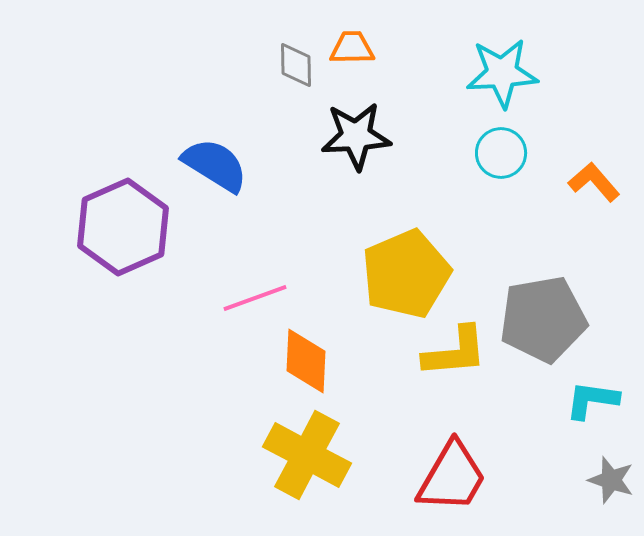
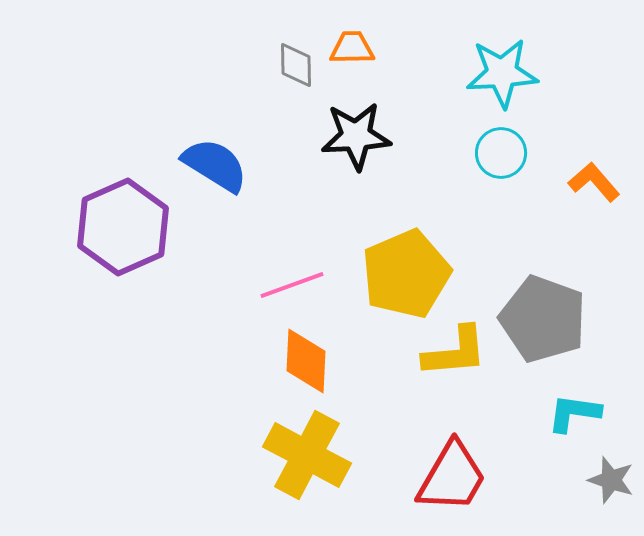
pink line: moved 37 px right, 13 px up
gray pentagon: rotated 30 degrees clockwise
cyan L-shape: moved 18 px left, 13 px down
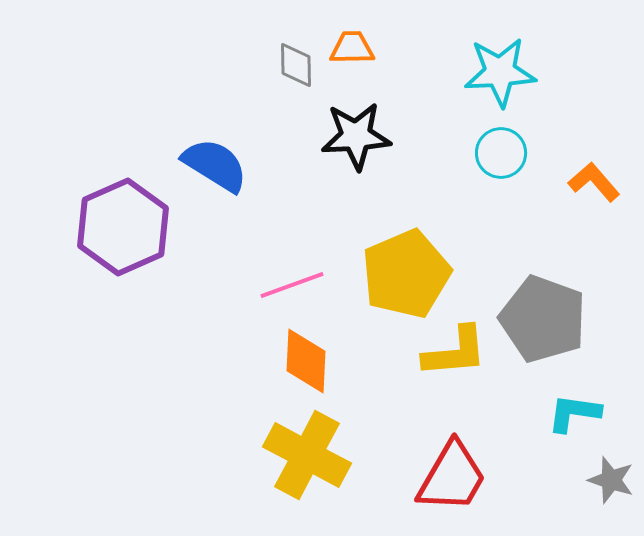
cyan star: moved 2 px left, 1 px up
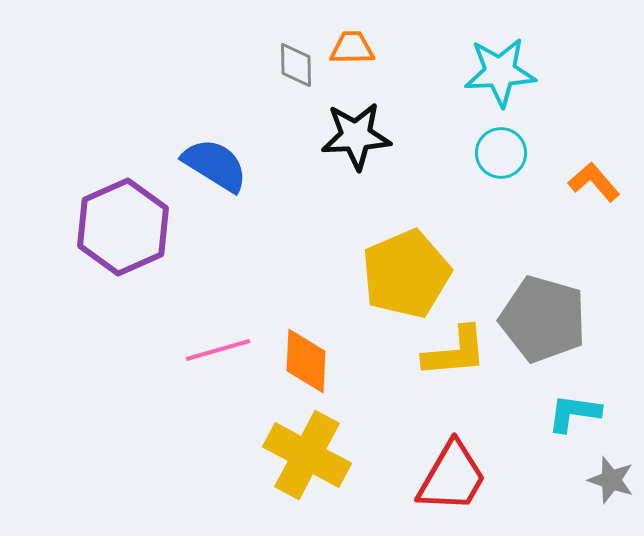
pink line: moved 74 px left, 65 px down; rotated 4 degrees clockwise
gray pentagon: rotated 4 degrees counterclockwise
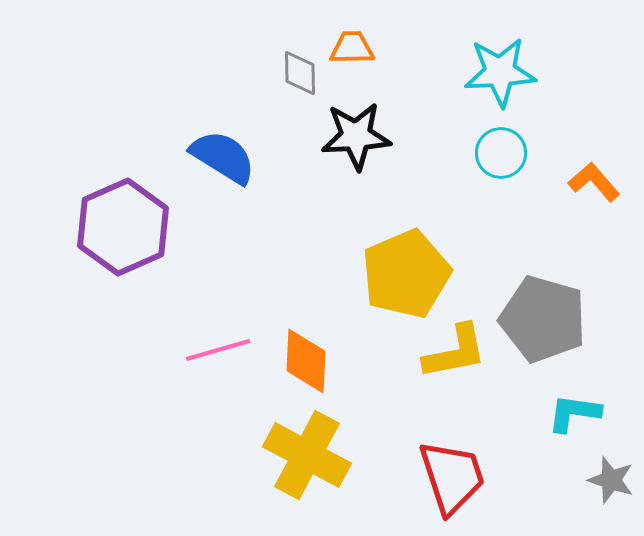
gray diamond: moved 4 px right, 8 px down
blue semicircle: moved 8 px right, 8 px up
yellow L-shape: rotated 6 degrees counterclockwise
red trapezoid: rotated 48 degrees counterclockwise
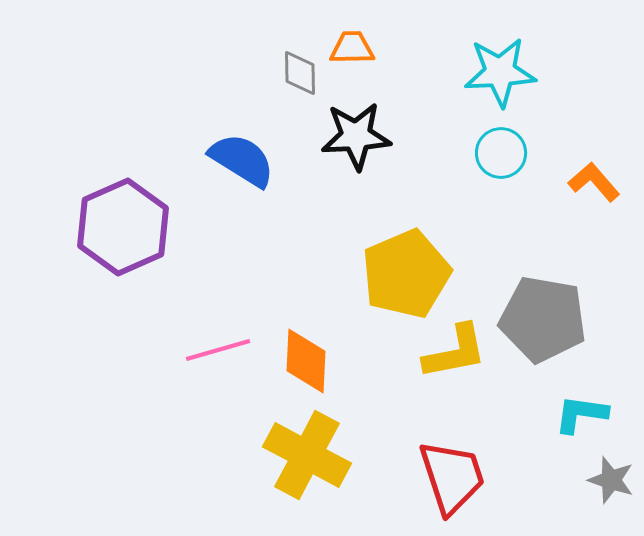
blue semicircle: moved 19 px right, 3 px down
gray pentagon: rotated 6 degrees counterclockwise
cyan L-shape: moved 7 px right, 1 px down
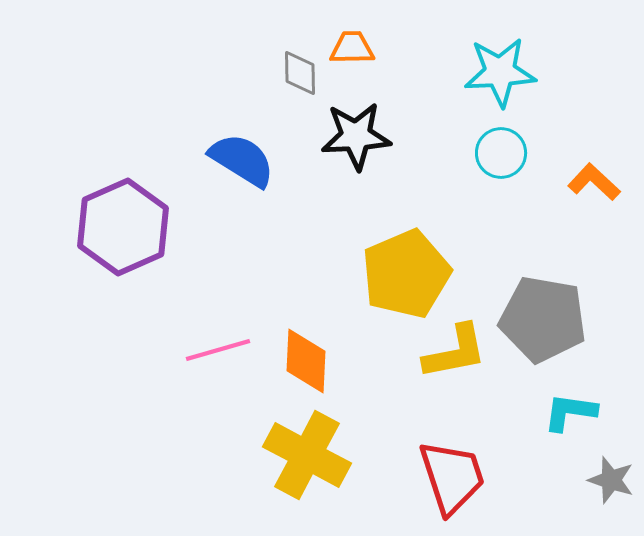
orange L-shape: rotated 6 degrees counterclockwise
cyan L-shape: moved 11 px left, 2 px up
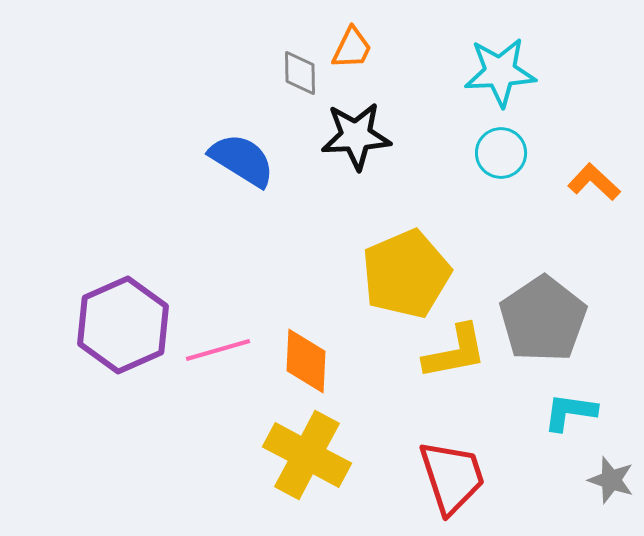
orange trapezoid: rotated 117 degrees clockwise
purple hexagon: moved 98 px down
gray pentagon: rotated 28 degrees clockwise
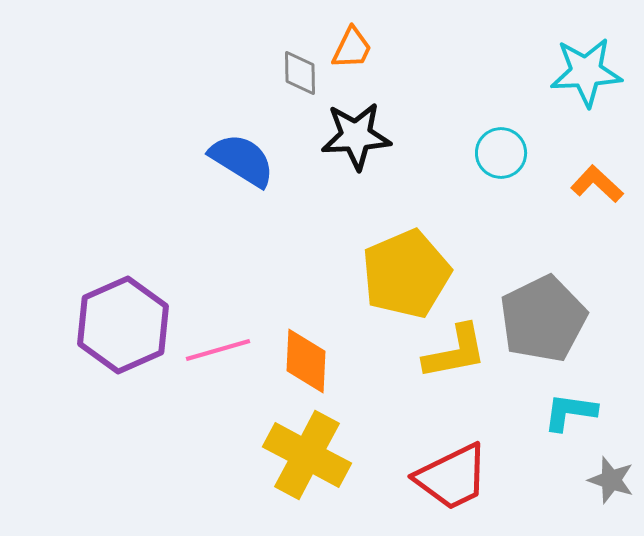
cyan star: moved 86 px right
orange L-shape: moved 3 px right, 2 px down
gray pentagon: rotated 8 degrees clockwise
red trapezoid: rotated 82 degrees clockwise
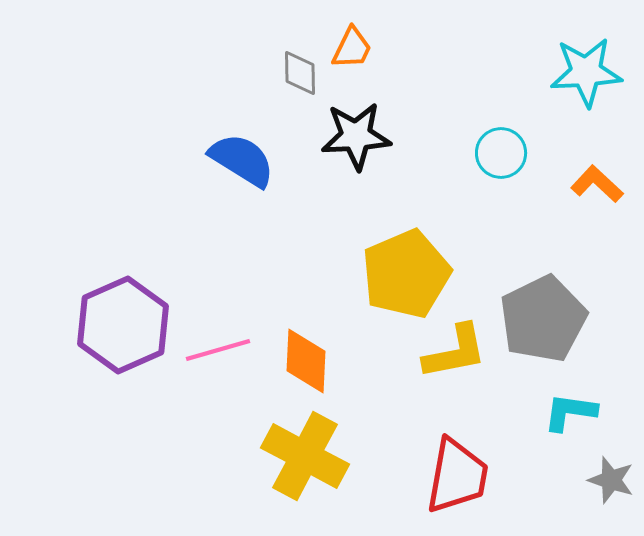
yellow cross: moved 2 px left, 1 px down
red trapezoid: moved 5 px right, 1 px up; rotated 54 degrees counterclockwise
